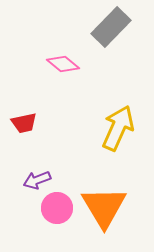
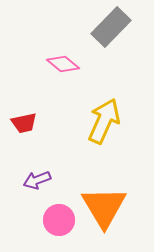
yellow arrow: moved 14 px left, 7 px up
pink circle: moved 2 px right, 12 px down
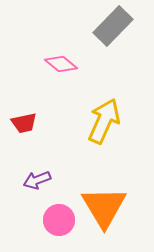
gray rectangle: moved 2 px right, 1 px up
pink diamond: moved 2 px left
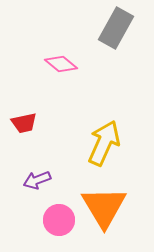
gray rectangle: moved 3 px right, 2 px down; rotated 15 degrees counterclockwise
yellow arrow: moved 22 px down
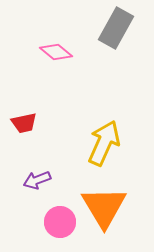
pink diamond: moved 5 px left, 12 px up
pink circle: moved 1 px right, 2 px down
